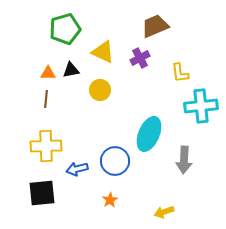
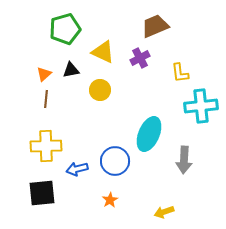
orange triangle: moved 4 px left, 1 px down; rotated 42 degrees counterclockwise
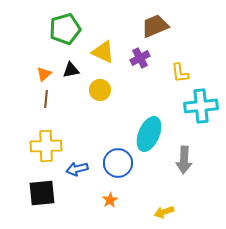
blue circle: moved 3 px right, 2 px down
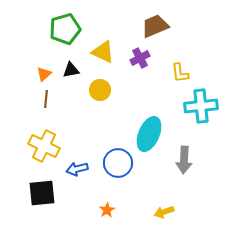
yellow cross: moved 2 px left; rotated 28 degrees clockwise
orange star: moved 3 px left, 10 px down
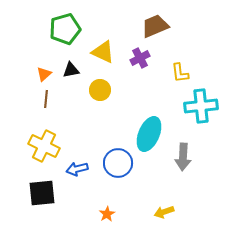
gray arrow: moved 1 px left, 3 px up
orange star: moved 4 px down
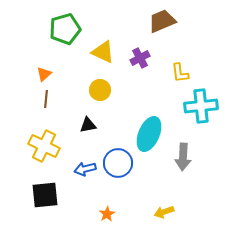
brown trapezoid: moved 7 px right, 5 px up
black triangle: moved 17 px right, 55 px down
blue arrow: moved 8 px right
black square: moved 3 px right, 2 px down
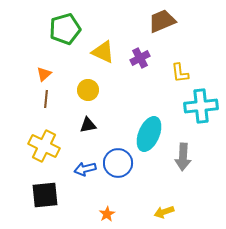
yellow circle: moved 12 px left
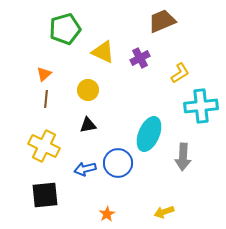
yellow L-shape: rotated 115 degrees counterclockwise
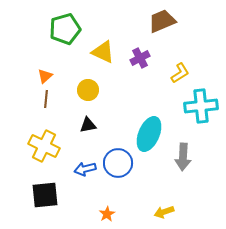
orange triangle: moved 1 px right, 2 px down
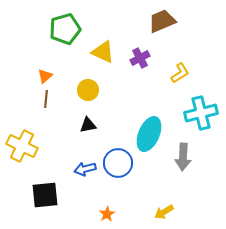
cyan cross: moved 7 px down; rotated 8 degrees counterclockwise
yellow cross: moved 22 px left
yellow arrow: rotated 12 degrees counterclockwise
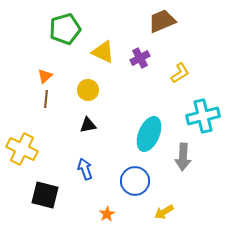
cyan cross: moved 2 px right, 3 px down
yellow cross: moved 3 px down
blue circle: moved 17 px right, 18 px down
blue arrow: rotated 85 degrees clockwise
black square: rotated 20 degrees clockwise
